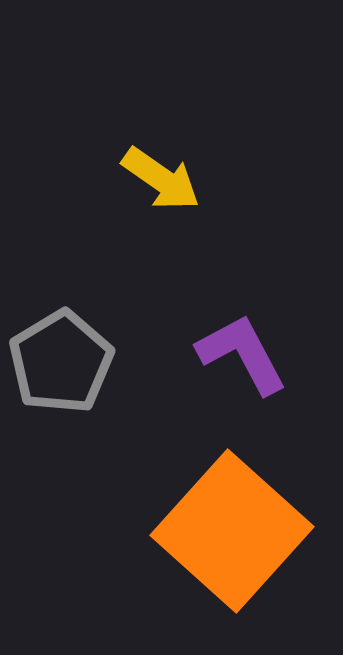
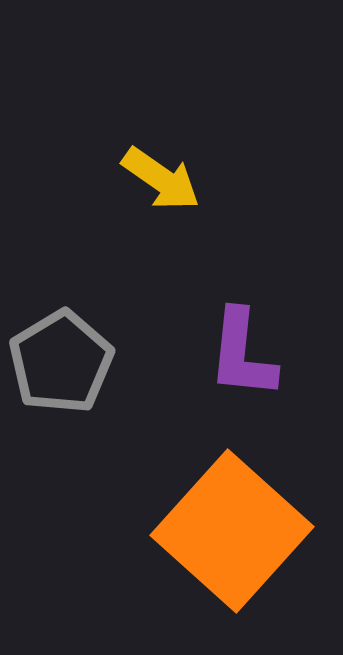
purple L-shape: rotated 146 degrees counterclockwise
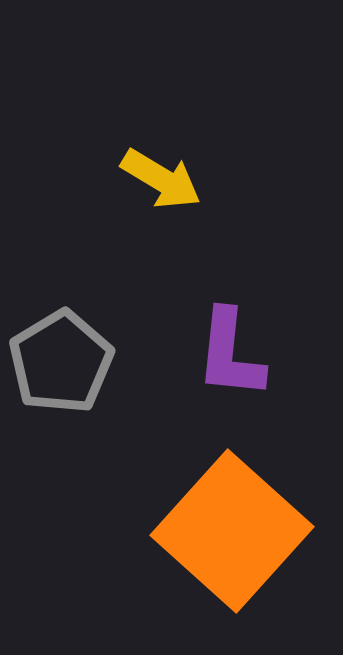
yellow arrow: rotated 4 degrees counterclockwise
purple L-shape: moved 12 px left
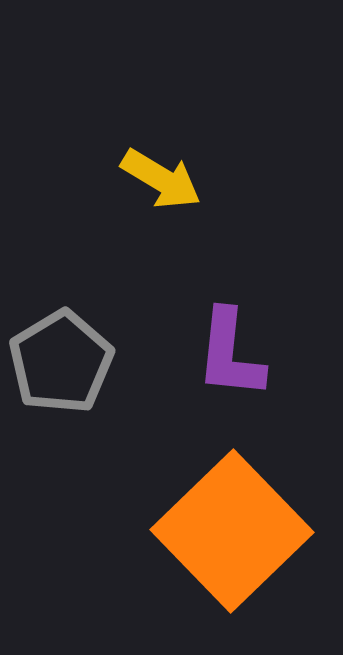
orange square: rotated 4 degrees clockwise
